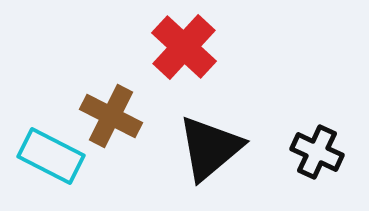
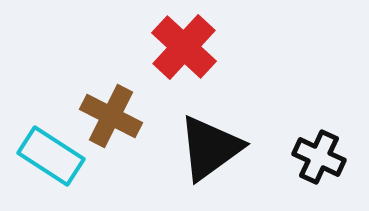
black triangle: rotated 4 degrees clockwise
black cross: moved 2 px right, 5 px down
cyan rectangle: rotated 6 degrees clockwise
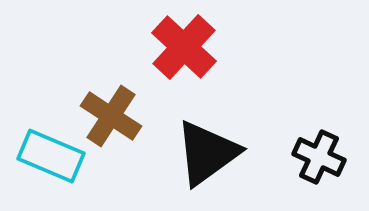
brown cross: rotated 6 degrees clockwise
black triangle: moved 3 px left, 5 px down
cyan rectangle: rotated 10 degrees counterclockwise
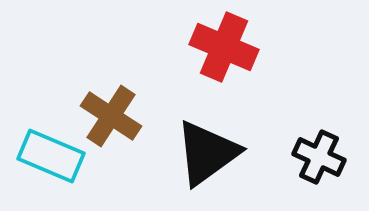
red cross: moved 40 px right; rotated 20 degrees counterclockwise
